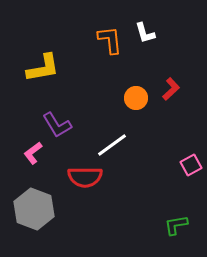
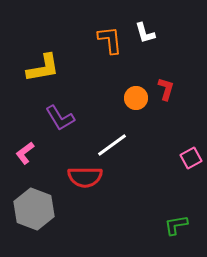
red L-shape: moved 5 px left; rotated 30 degrees counterclockwise
purple L-shape: moved 3 px right, 7 px up
pink L-shape: moved 8 px left
pink square: moved 7 px up
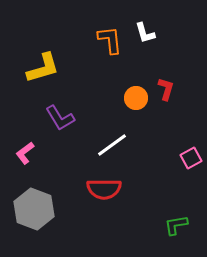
yellow L-shape: rotated 6 degrees counterclockwise
red semicircle: moved 19 px right, 12 px down
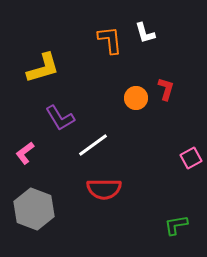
white line: moved 19 px left
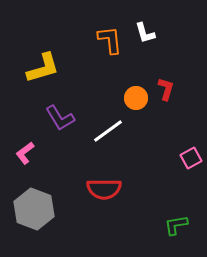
white line: moved 15 px right, 14 px up
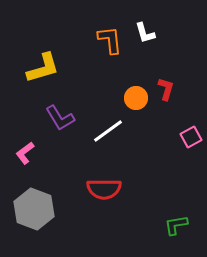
pink square: moved 21 px up
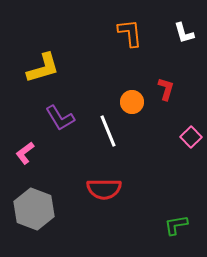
white L-shape: moved 39 px right
orange L-shape: moved 20 px right, 7 px up
orange circle: moved 4 px left, 4 px down
white line: rotated 76 degrees counterclockwise
pink square: rotated 15 degrees counterclockwise
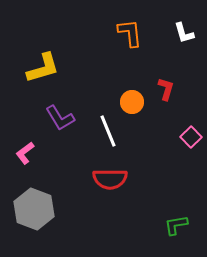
red semicircle: moved 6 px right, 10 px up
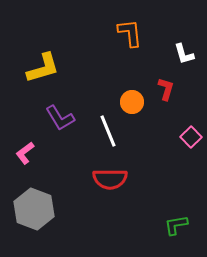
white L-shape: moved 21 px down
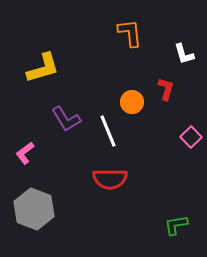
purple L-shape: moved 6 px right, 1 px down
